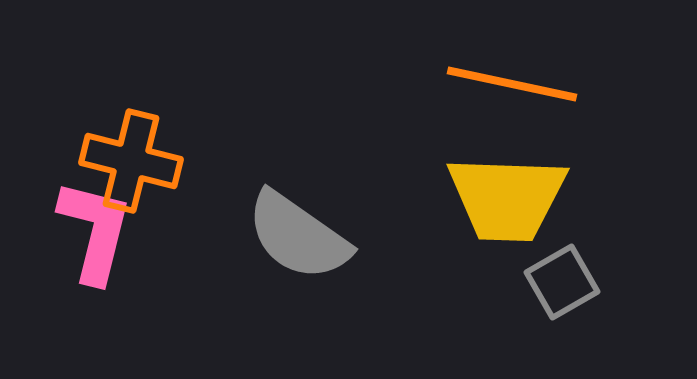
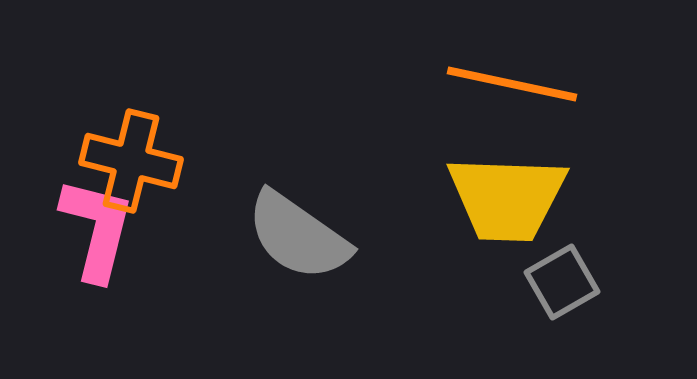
pink L-shape: moved 2 px right, 2 px up
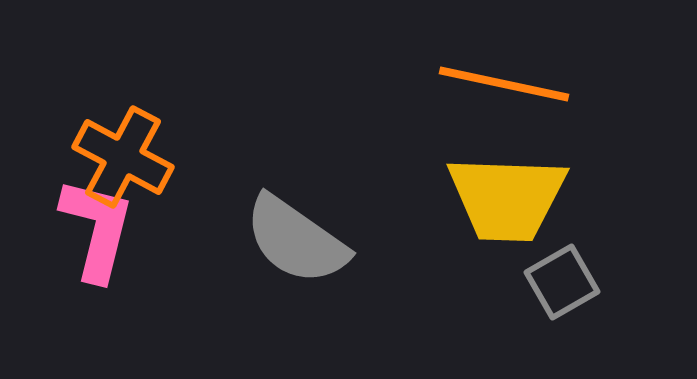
orange line: moved 8 px left
orange cross: moved 8 px left, 4 px up; rotated 14 degrees clockwise
gray semicircle: moved 2 px left, 4 px down
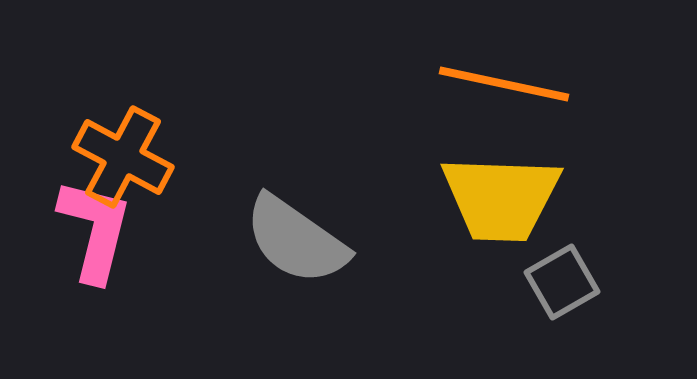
yellow trapezoid: moved 6 px left
pink L-shape: moved 2 px left, 1 px down
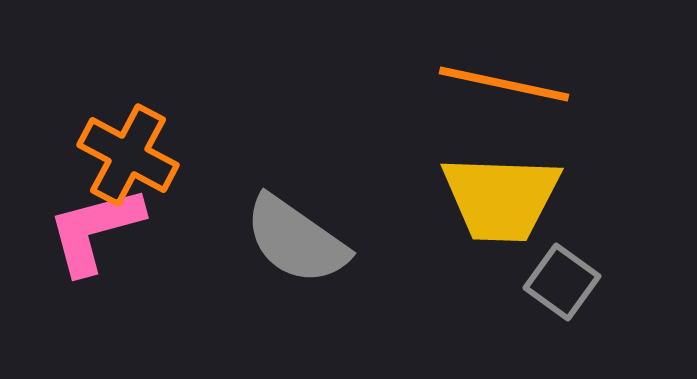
orange cross: moved 5 px right, 2 px up
pink L-shape: rotated 119 degrees counterclockwise
gray square: rotated 24 degrees counterclockwise
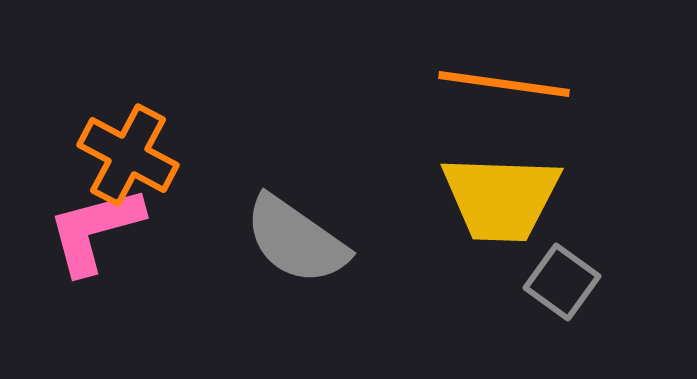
orange line: rotated 4 degrees counterclockwise
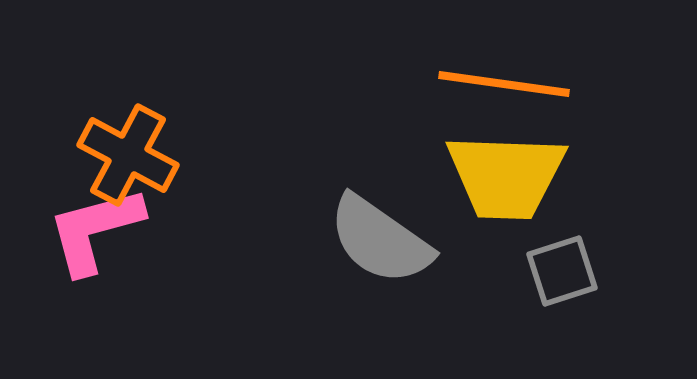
yellow trapezoid: moved 5 px right, 22 px up
gray semicircle: moved 84 px right
gray square: moved 11 px up; rotated 36 degrees clockwise
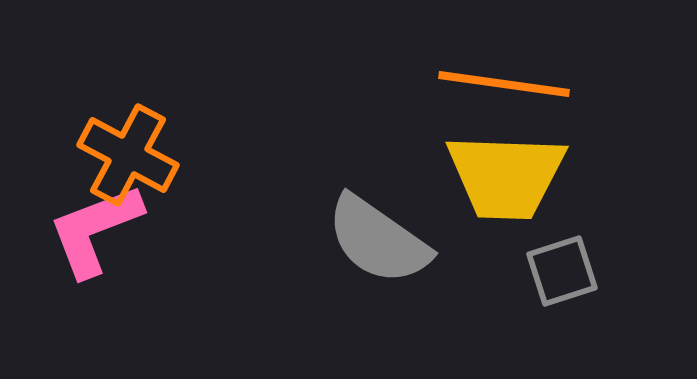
pink L-shape: rotated 6 degrees counterclockwise
gray semicircle: moved 2 px left
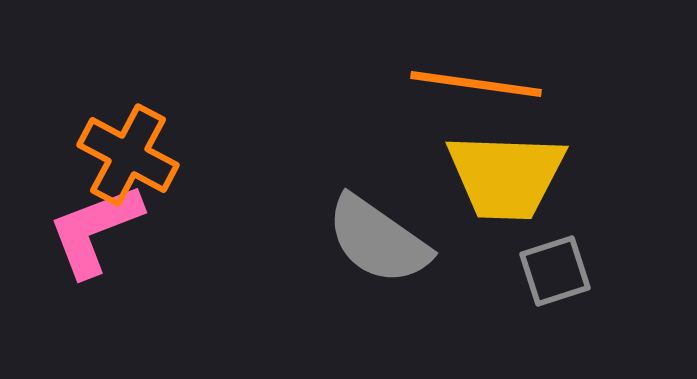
orange line: moved 28 px left
gray square: moved 7 px left
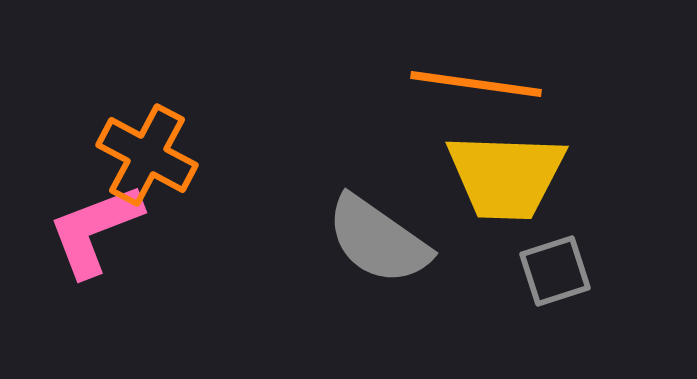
orange cross: moved 19 px right
